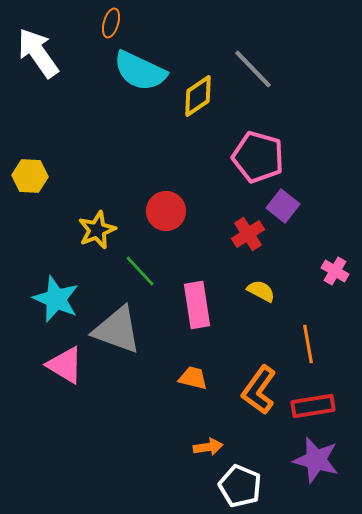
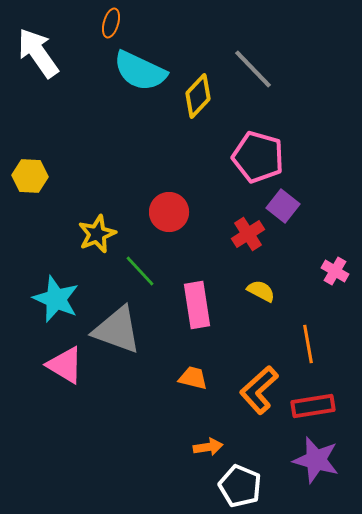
yellow diamond: rotated 12 degrees counterclockwise
red circle: moved 3 px right, 1 px down
yellow star: moved 4 px down
orange L-shape: rotated 12 degrees clockwise
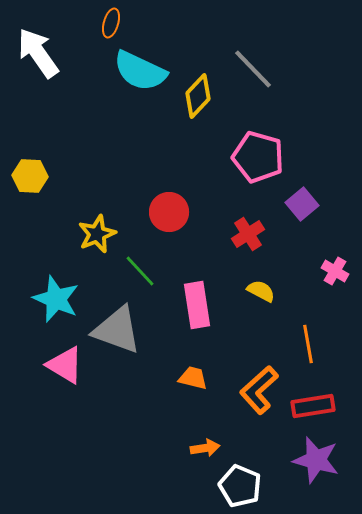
purple square: moved 19 px right, 2 px up; rotated 12 degrees clockwise
orange arrow: moved 3 px left, 1 px down
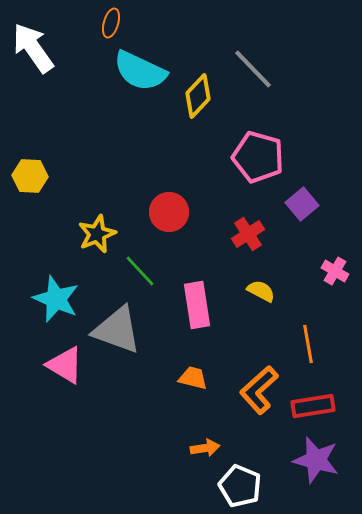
white arrow: moved 5 px left, 5 px up
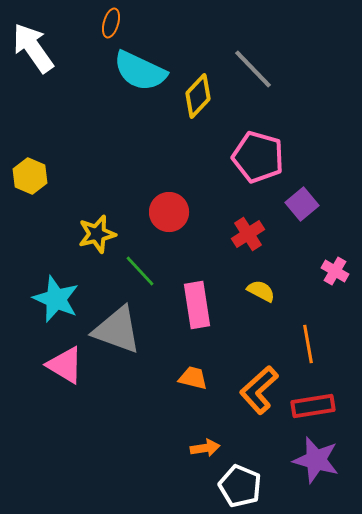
yellow hexagon: rotated 20 degrees clockwise
yellow star: rotated 9 degrees clockwise
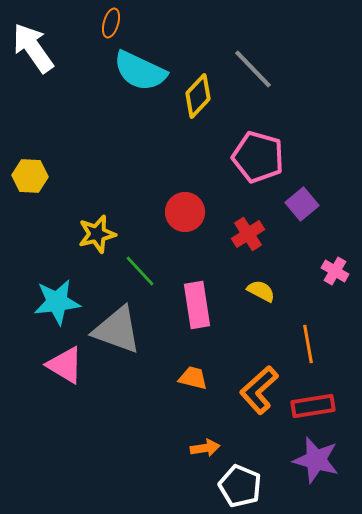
yellow hexagon: rotated 20 degrees counterclockwise
red circle: moved 16 px right
cyan star: moved 1 px right, 3 px down; rotated 30 degrees counterclockwise
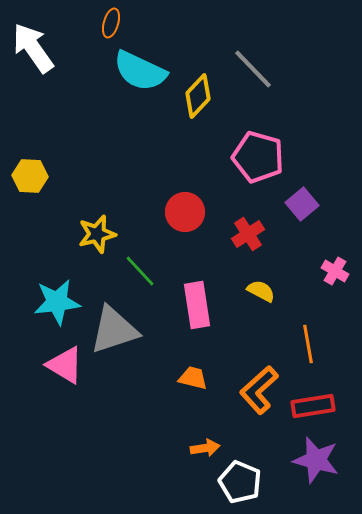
gray triangle: moved 3 px left; rotated 38 degrees counterclockwise
white pentagon: moved 4 px up
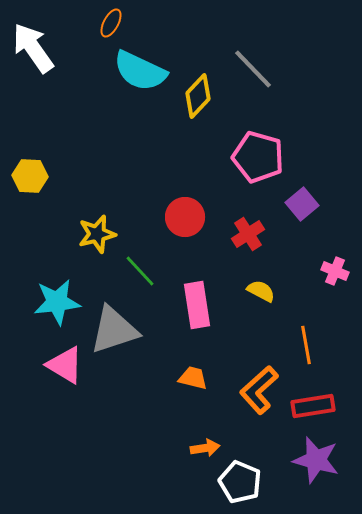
orange ellipse: rotated 12 degrees clockwise
red circle: moved 5 px down
pink cross: rotated 8 degrees counterclockwise
orange line: moved 2 px left, 1 px down
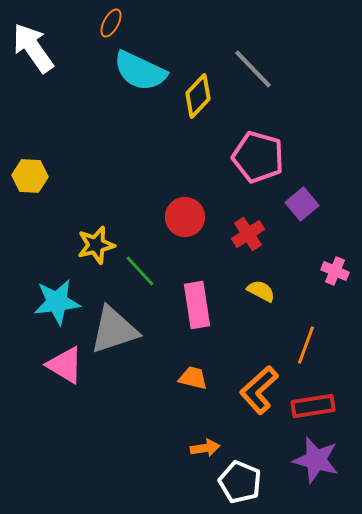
yellow star: moved 1 px left, 11 px down
orange line: rotated 30 degrees clockwise
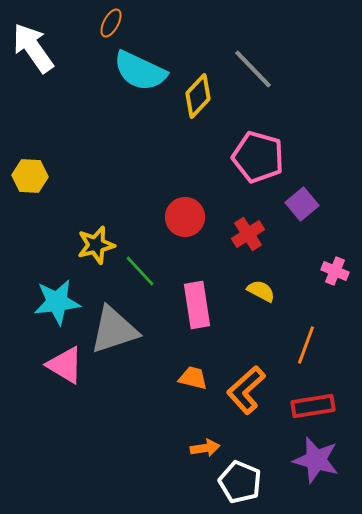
orange L-shape: moved 13 px left
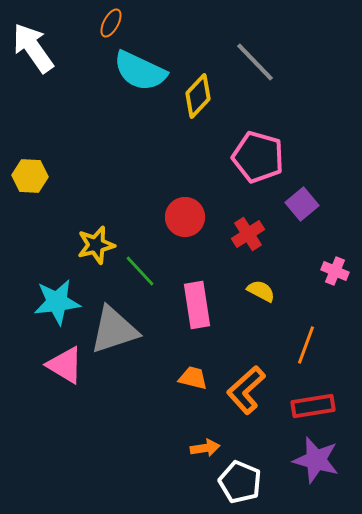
gray line: moved 2 px right, 7 px up
